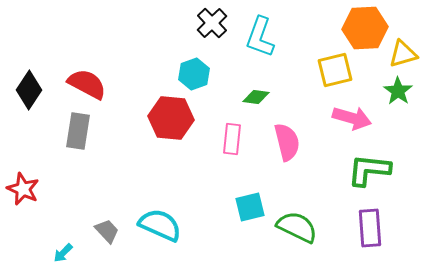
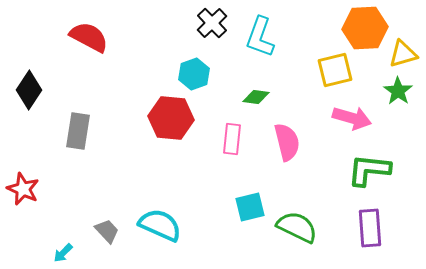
red semicircle: moved 2 px right, 47 px up
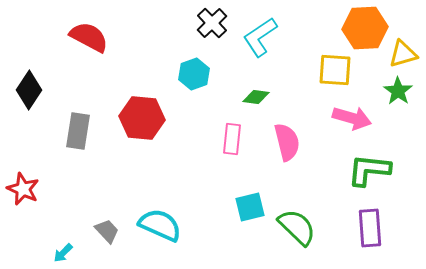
cyan L-shape: rotated 36 degrees clockwise
yellow square: rotated 18 degrees clockwise
red hexagon: moved 29 px left
green semicircle: rotated 18 degrees clockwise
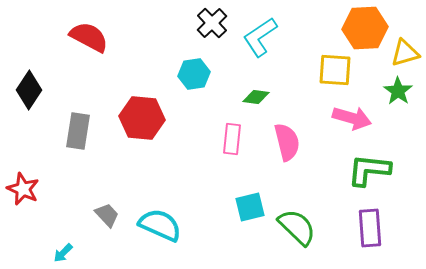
yellow triangle: moved 2 px right, 1 px up
cyan hexagon: rotated 12 degrees clockwise
gray trapezoid: moved 16 px up
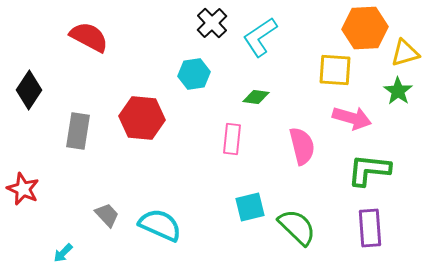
pink semicircle: moved 15 px right, 4 px down
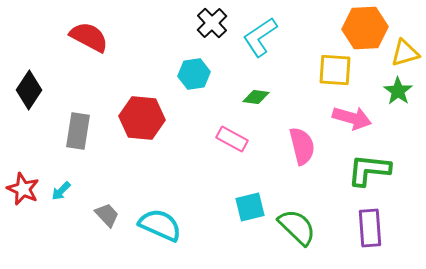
pink rectangle: rotated 68 degrees counterclockwise
cyan arrow: moved 2 px left, 62 px up
